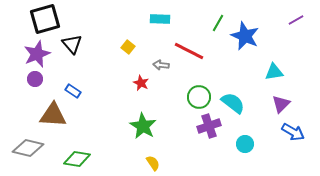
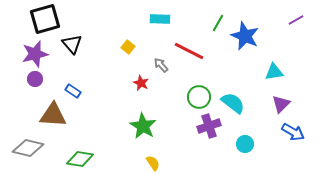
purple star: moved 2 px left; rotated 8 degrees clockwise
gray arrow: rotated 42 degrees clockwise
green diamond: moved 3 px right
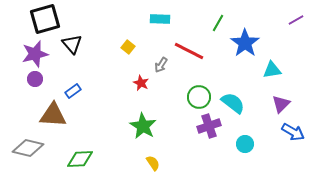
blue star: moved 7 px down; rotated 12 degrees clockwise
gray arrow: rotated 105 degrees counterclockwise
cyan triangle: moved 2 px left, 2 px up
blue rectangle: rotated 70 degrees counterclockwise
green diamond: rotated 12 degrees counterclockwise
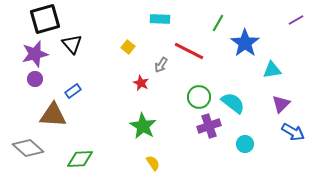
gray diamond: rotated 28 degrees clockwise
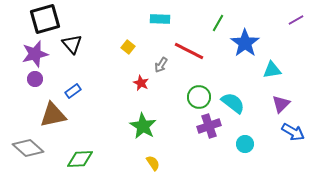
brown triangle: rotated 16 degrees counterclockwise
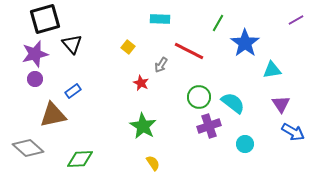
purple triangle: rotated 18 degrees counterclockwise
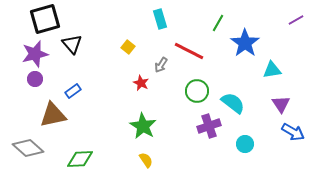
cyan rectangle: rotated 72 degrees clockwise
green circle: moved 2 px left, 6 px up
yellow semicircle: moved 7 px left, 3 px up
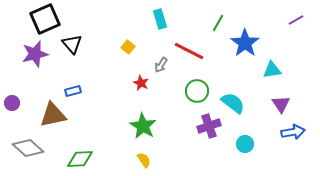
black square: rotated 8 degrees counterclockwise
purple circle: moved 23 px left, 24 px down
blue rectangle: rotated 21 degrees clockwise
blue arrow: rotated 40 degrees counterclockwise
yellow semicircle: moved 2 px left
